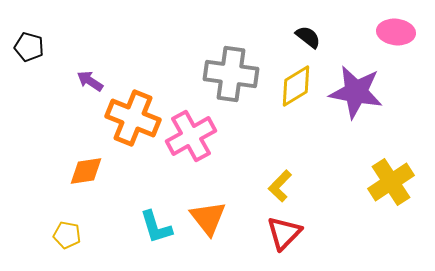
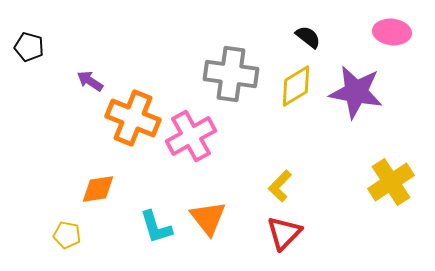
pink ellipse: moved 4 px left
orange diamond: moved 12 px right, 18 px down
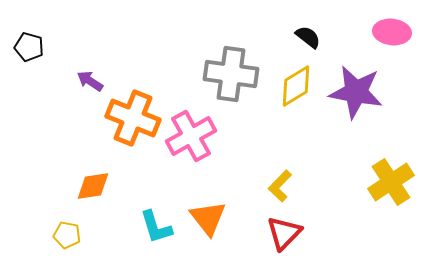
orange diamond: moved 5 px left, 3 px up
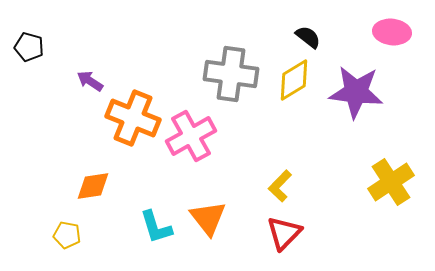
yellow diamond: moved 2 px left, 6 px up
purple star: rotated 4 degrees counterclockwise
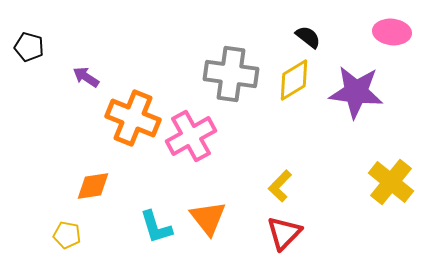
purple arrow: moved 4 px left, 4 px up
yellow cross: rotated 18 degrees counterclockwise
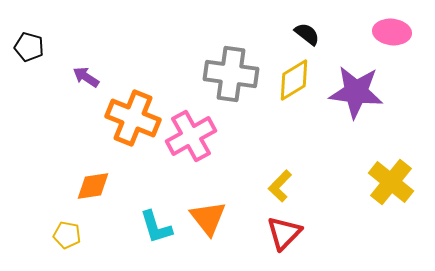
black semicircle: moved 1 px left, 3 px up
